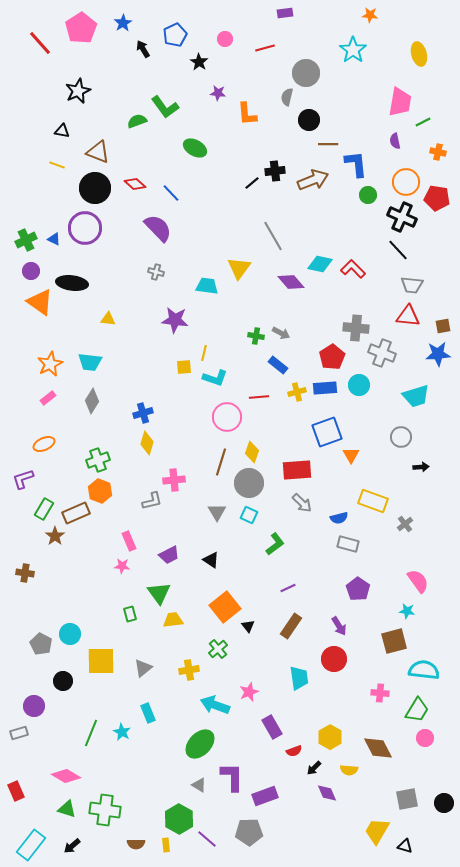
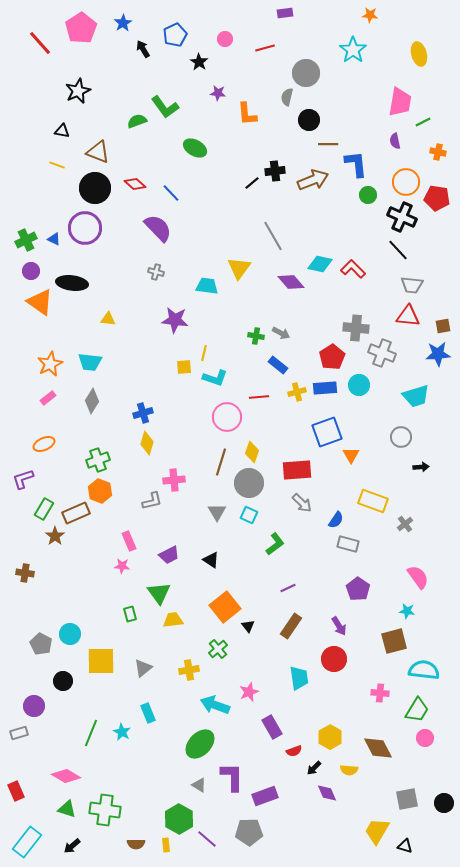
blue semicircle at (339, 518): moved 3 px left, 2 px down; rotated 42 degrees counterclockwise
pink semicircle at (418, 581): moved 4 px up
cyan rectangle at (31, 845): moved 4 px left, 3 px up
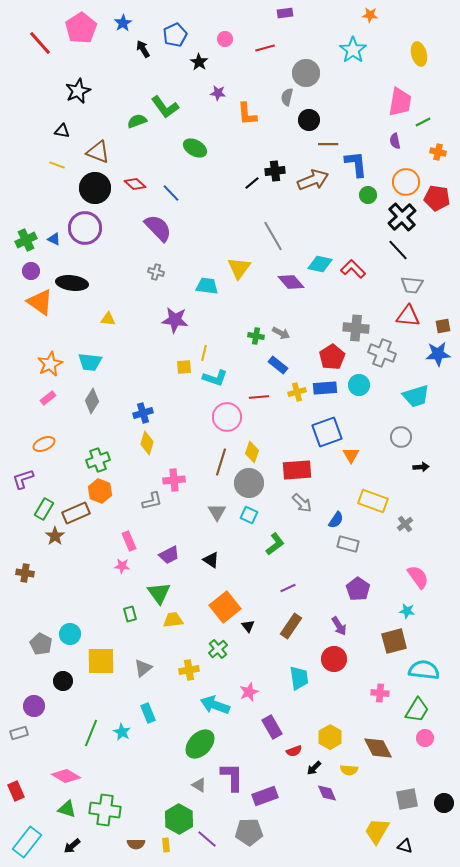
black cross at (402, 217): rotated 24 degrees clockwise
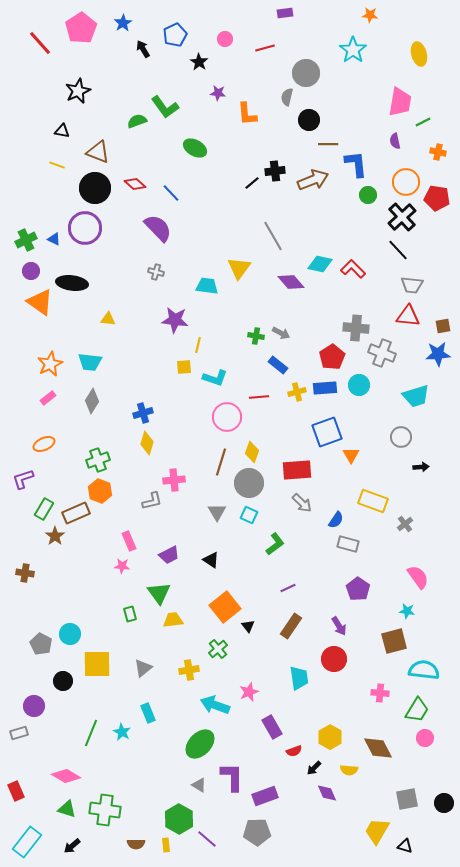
yellow line at (204, 353): moved 6 px left, 8 px up
yellow square at (101, 661): moved 4 px left, 3 px down
gray pentagon at (249, 832): moved 8 px right
